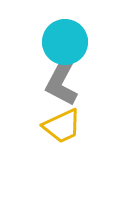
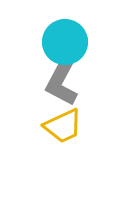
yellow trapezoid: moved 1 px right
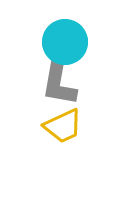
gray L-shape: moved 3 px left, 1 px down; rotated 18 degrees counterclockwise
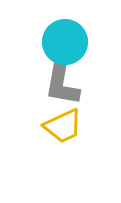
gray L-shape: moved 3 px right
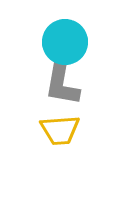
yellow trapezoid: moved 3 px left, 4 px down; rotated 21 degrees clockwise
